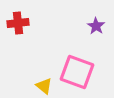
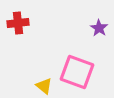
purple star: moved 3 px right, 2 px down
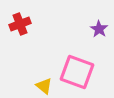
red cross: moved 2 px right, 1 px down; rotated 15 degrees counterclockwise
purple star: moved 1 px down
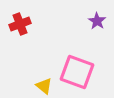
purple star: moved 2 px left, 8 px up
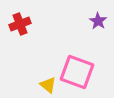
purple star: moved 1 px right
yellow triangle: moved 4 px right, 1 px up
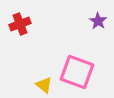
yellow triangle: moved 4 px left
